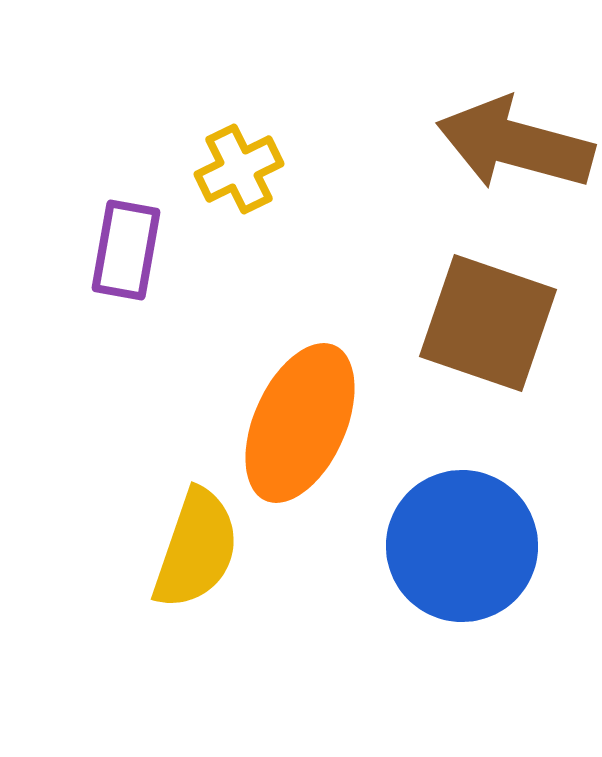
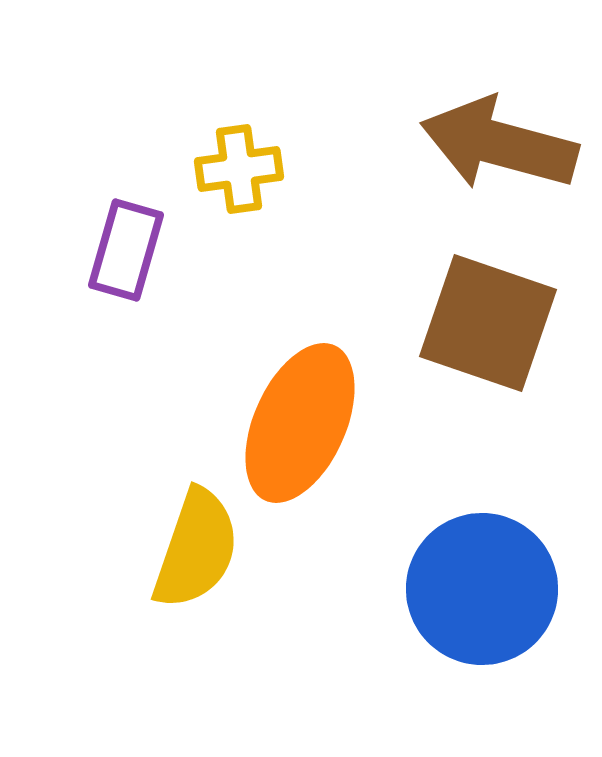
brown arrow: moved 16 px left
yellow cross: rotated 18 degrees clockwise
purple rectangle: rotated 6 degrees clockwise
blue circle: moved 20 px right, 43 px down
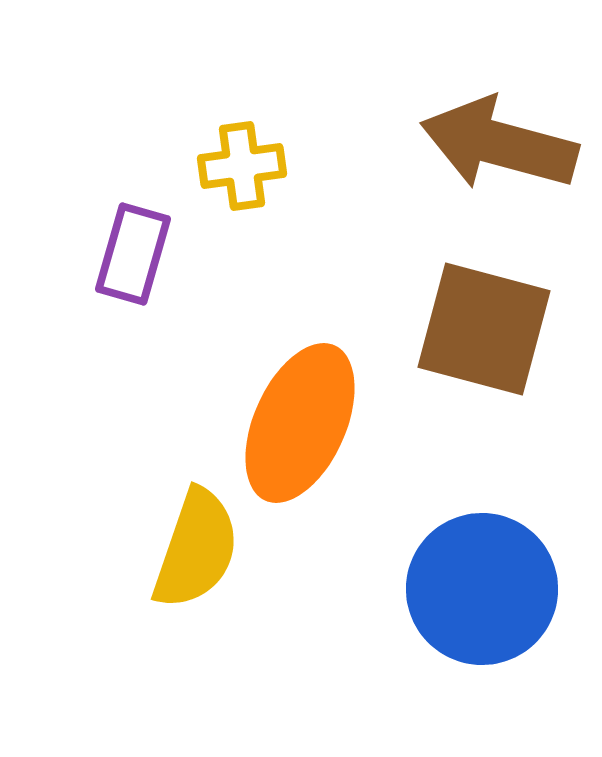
yellow cross: moved 3 px right, 3 px up
purple rectangle: moved 7 px right, 4 px down
brown square: moved 4 px left, 6 px down; rotated 4 degrees counterclockwise
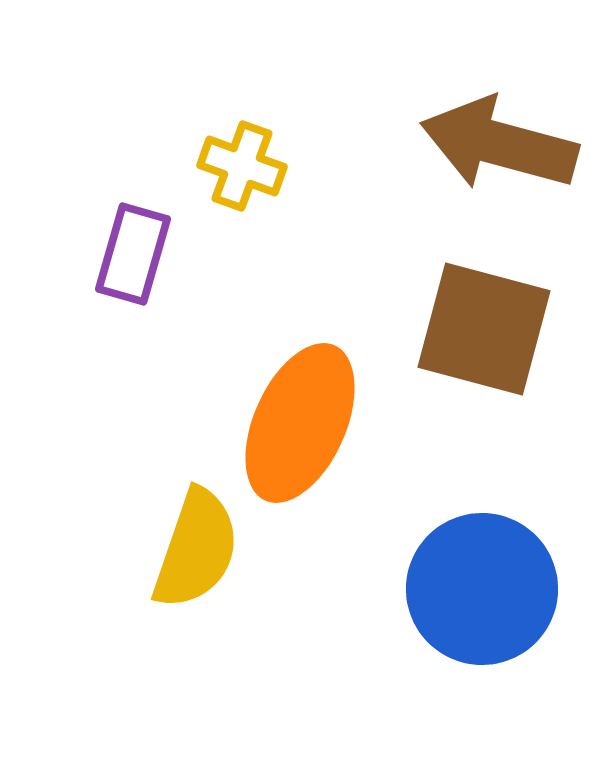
yellow cross: rotated 28 degrees clockwise
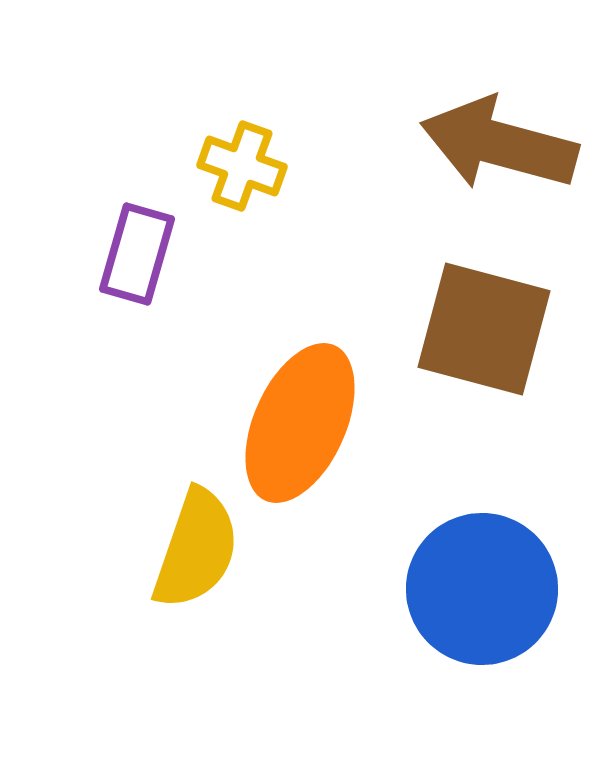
purple rectangle: moved 4 px right
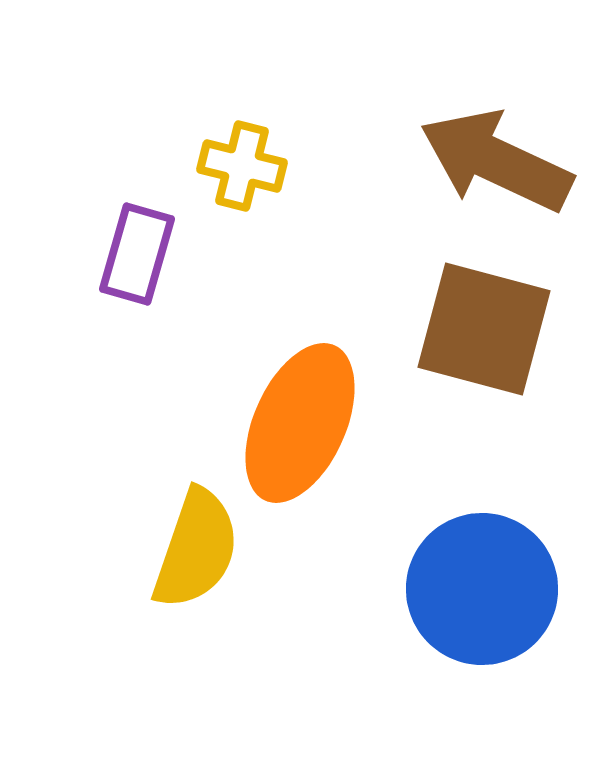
brown arrow: moved 3 px left, 17 px down; rotated 10 degrees clockwise
yellow cross: rotated 6 degrees counterclockwise
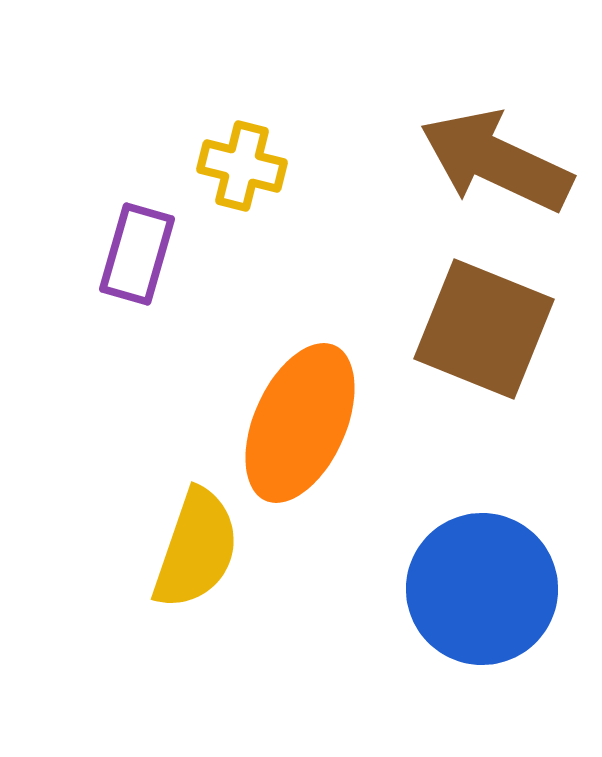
brown square: rotated 7 degrees clockwise
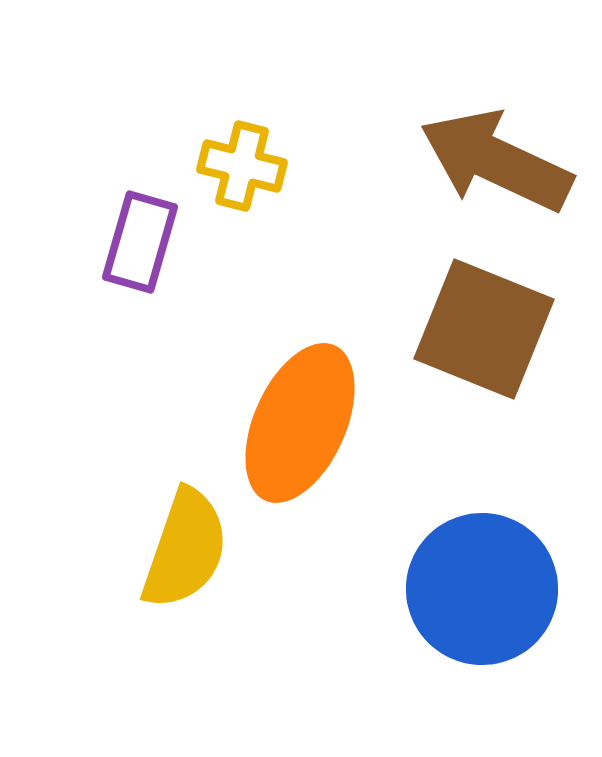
purple rectangle: moved 3 px right, 12 px up
yellow semicircle: moved 11 px left
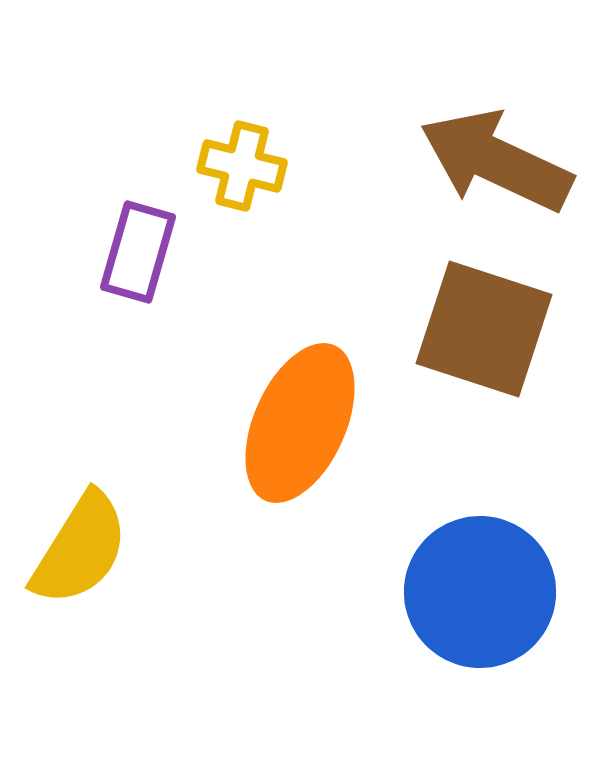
purple rectangle: moved 2 px left, 10 px down
brown square: rotated 4 degrees counterclockwise
yellow semicircle: moved 105 px left; rotated 13 degrees clockwise
blue circle: moved 2 px left, 3 px down
